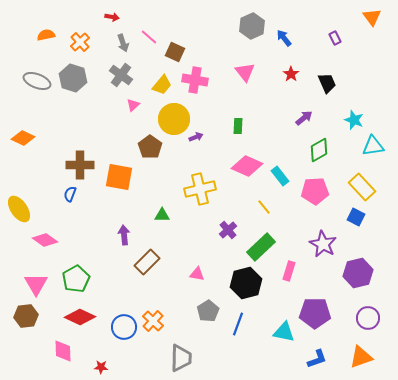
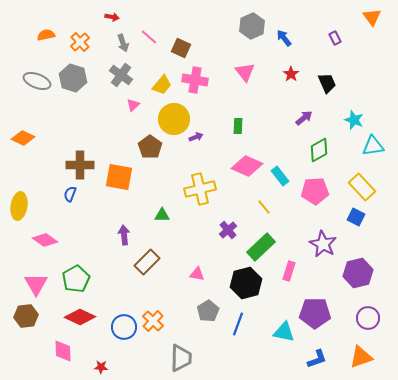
brown square at (175, 52): moved 6 px right, 4 px up
yellow ellipse at (19, 209): moved 3 px up; rotated 44 degrees clockwise
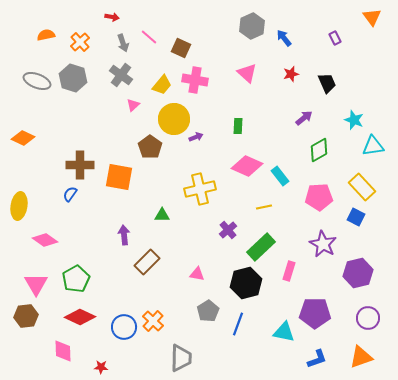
pink triangle at (245, 72): moved 2 px right, 1 px down; rotated 10 degrees counterclockwise
red star at (291, 74): rotated 21 degrees clockwise
pink pentagon at (315, 191): moved 4 px right, 6 px down
blue semicircle at (70, 194): rotated 14 degrees clockwise
yellow line at (264, 207): rotated 63 degrees counterclockwise
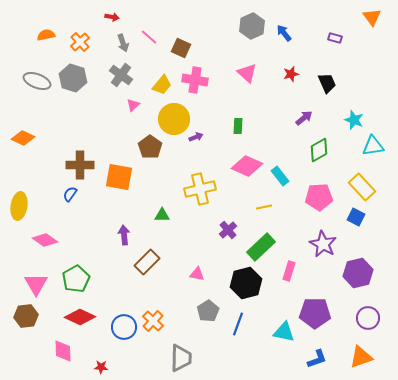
blue arrow at (284, 38): moved 5 px up
purple rectangle at (335, 38): rotated 48 degrees counterclockwise
